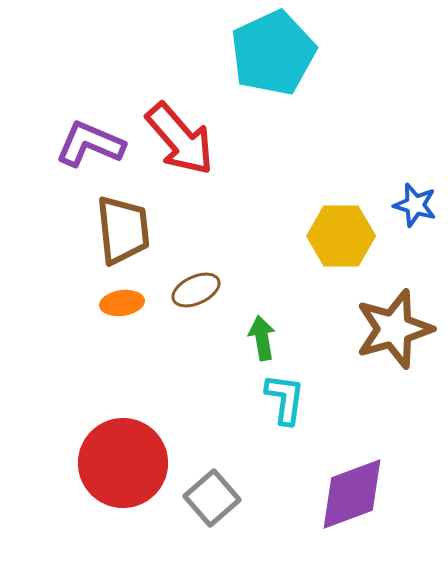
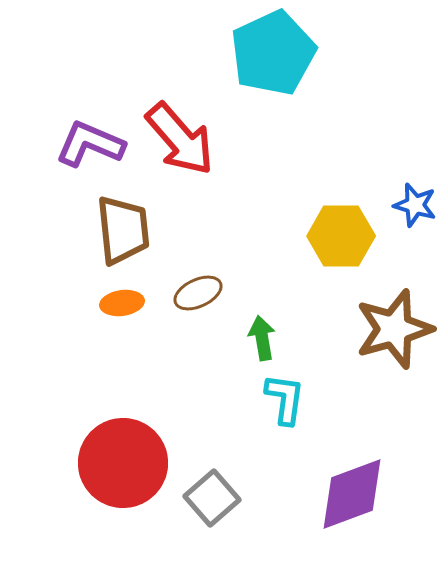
brown ellipse: moved 2 px right, 3 px down
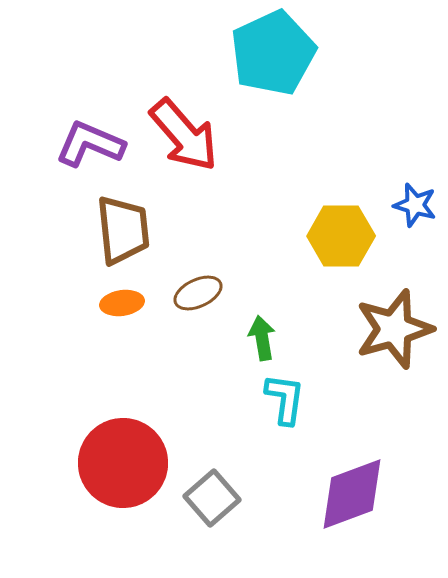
red arrow: moved 4 px right, 4 px up
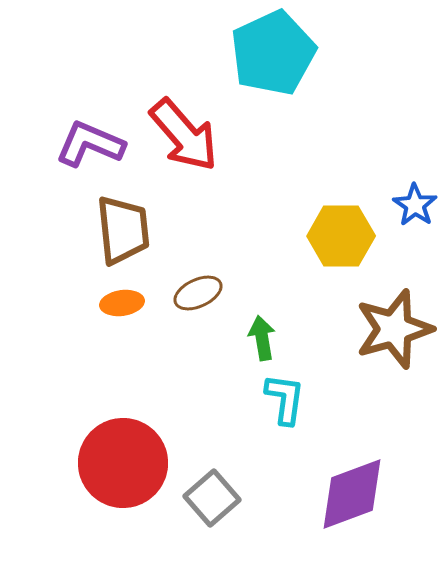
blue star: rotated 18 degrees clockwise
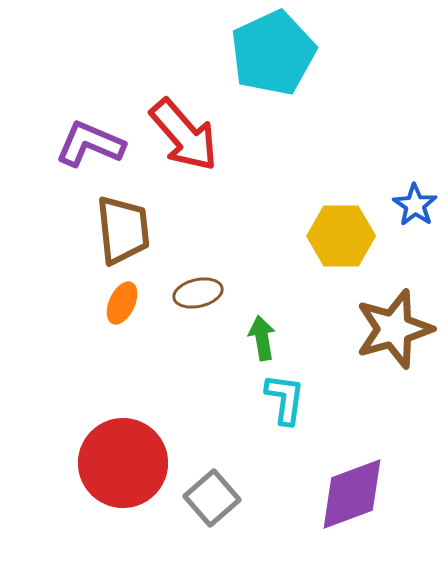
brown ellipse: rotated 12 degrees clockwise
orange ellipse: rotated 57 degrees counterclockwise
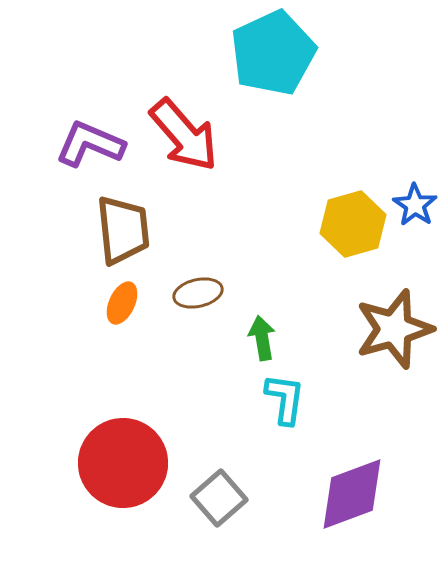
yellow hexagon: moved 12 px right, 12 px up; rotated 16 degrees counterclockwise
gray square: moved 7 px right
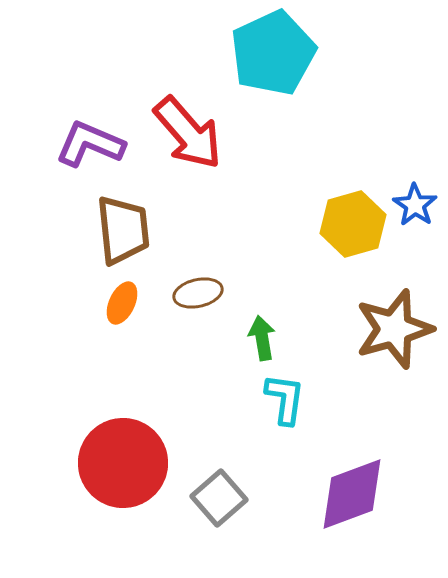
red arrow: moved 4 px right, 2 px up
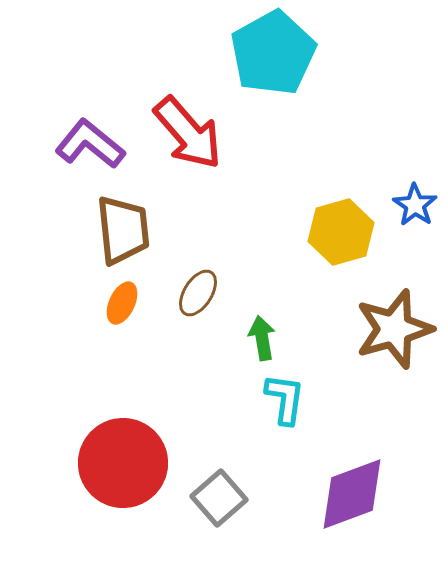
cyan pentagon: rotated 4 degrees counterclockwise
purple L-shape: rotated 16 degrees clockwise
yellow hexagon: moved 12 px left, 8 px down
brown ellipse: rotated 45 degrees counterclockwise
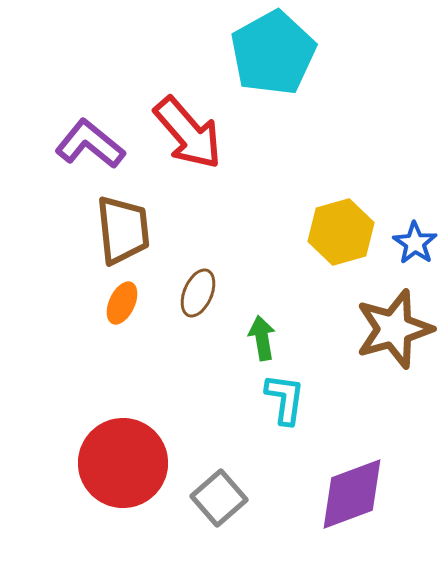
blue star: moved 38 px down
brown ellipse: rotated 9 degrees counterclockwise
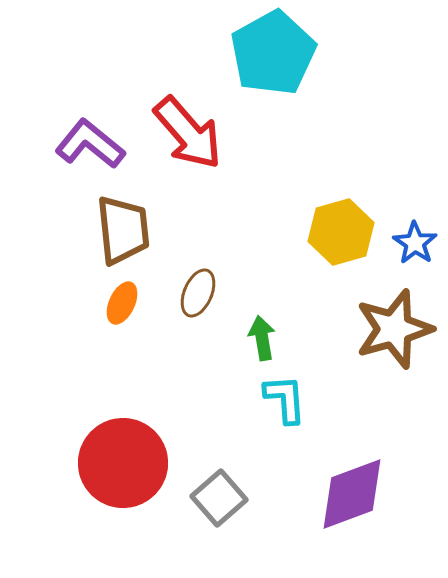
cyan L-shape: rotated 12 degrees counterclockwise
